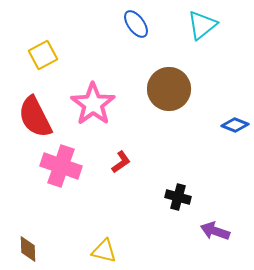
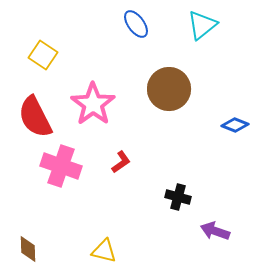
yellow square: rotated 28 degrees counterclockwise
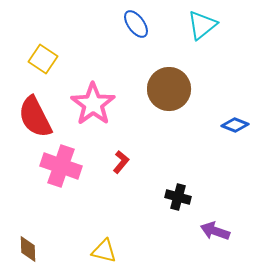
yellow square: moved 4 px down
red L-shape: rotated 15 degrees counterclockwise
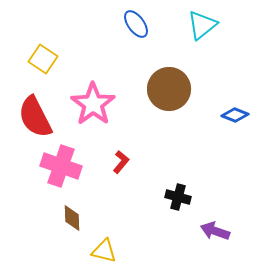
blue diamond: moved 10 px up
brown diamond: moved 44 px right, 31 px up
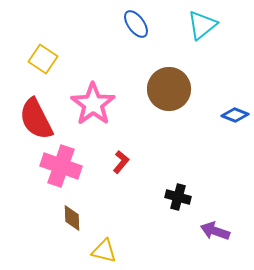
red semicircle: moved 1 px right, 2 px down
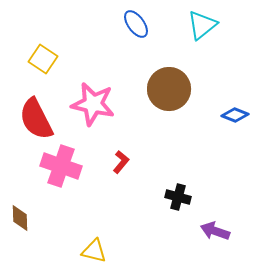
pink star: rotated 24 degrees counterclockwise
brown diamond: moved 52 px left
yellow triangle: moved 10 px left
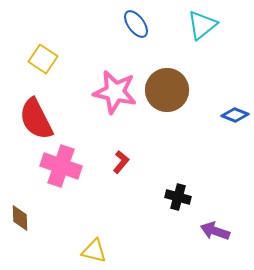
brown circle: moved 2 px left, 1 px down
pink star: moved 22 px right, 12 px up
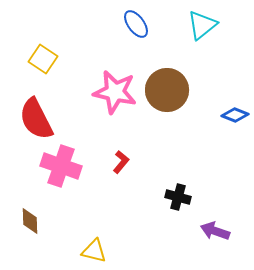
brown diamond: moved 10 px right, 3 px down
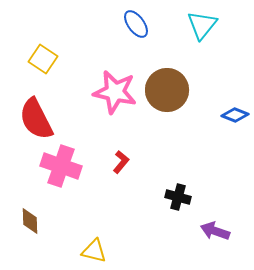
cyan triangle: rotated 12 degrees counterclockwise
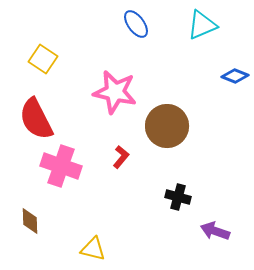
cyan triangle: rotated 28 degrees clockwise
brown circle: moved 36 px down
blue diamond: moved 39 px up
red L-shape: moved 5 px up
yellow triangle: moved 1 px left, 2 px up
